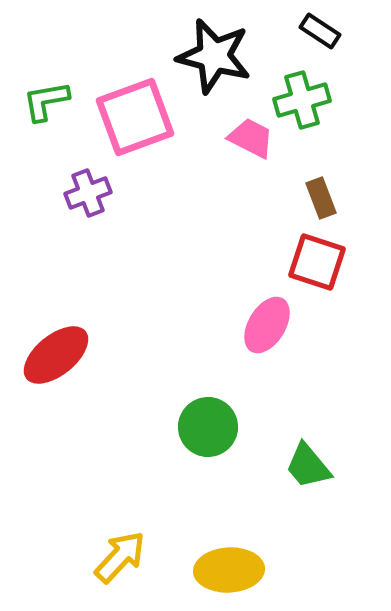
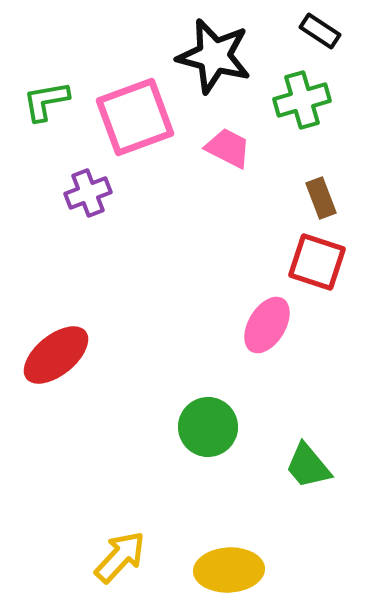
pink trapezoid: moved 23 px left, 10 px down
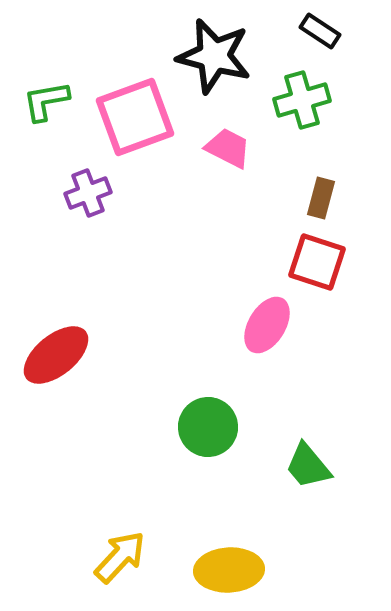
brown rectangle: rotated 36 degrees clockwise
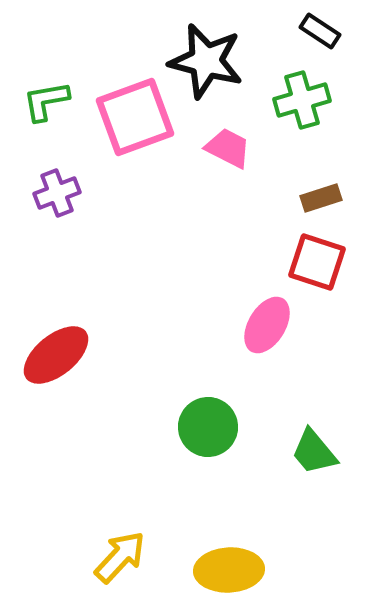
black star: moved 8 px left, 5 px down
purple cross: moved 31 px left
brown rectangle: rotated 57 degrees clockwise
green trapezoid: moved 6 px right, 14 px up
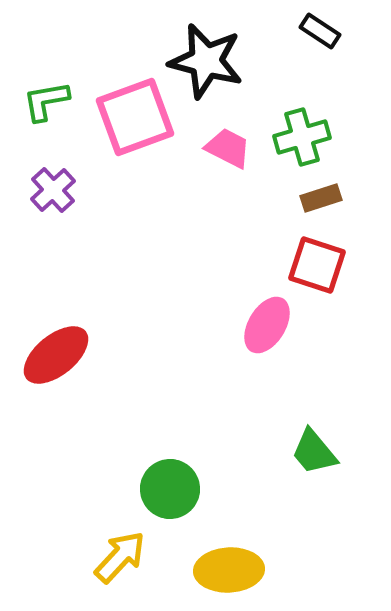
green cross: moved 37 px down
purple cross: moved 4 px left, 3 px up; rotated 21 degrees counterclockwise
red square: moved 3 px down
green circle: moved 38 px left, 62 px down
